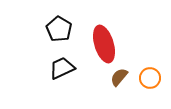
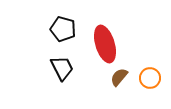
black pentagon: moved 4 px right; rotated 15 degrees counterclockwise
red ellipse: moved 1 px right
black trapezoid: rotated 88 degrees clockwise
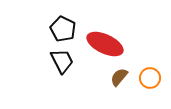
black pentagon: rotated 10 degrees clockwise
red ellipse: rotated 48 degrees counterclockwise
black trapezoid: moved 7 px up
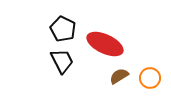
brown semicircle: moved 1 px up; rotated 18 degrees clockwise
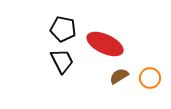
black pentagon: rotated 15 degrees counterclockwise
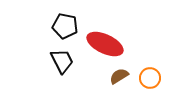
black pentagon: moved 2 px right, 3 px up
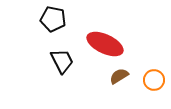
black pentagon: moved 12 px left, 7 px up
orange circle: moved 4 px right, 2 px down
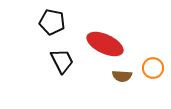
black pentagon: moved 1 px left, 3 px down
brown semicircle: moved 3 px right; rotated 144 degrees counterclockwise
orange circle: moved 1 px left, 12 px up
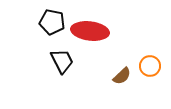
red ellipse: moved 15 px left, 13 px up; rotated 18 degrees counterclockwise
orange circle: moved 3 px left, 2 px up
brown semicircle: rotated 48 degrees counterclockwise
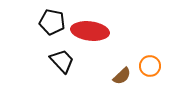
black trapezoid: rotated 16 degrees counterclockwise
